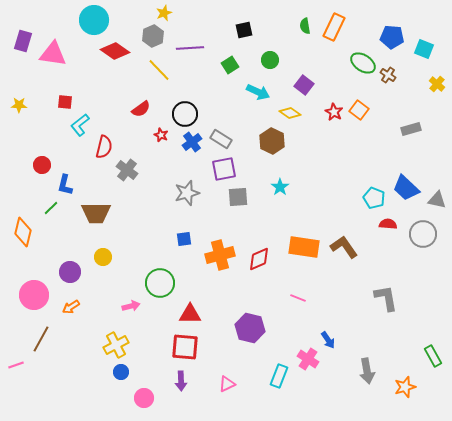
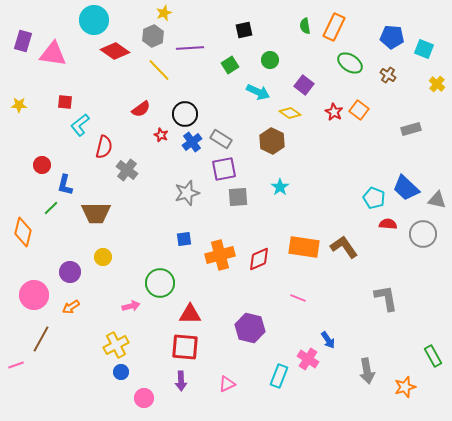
green ellipse at (363, 63): moved 13 px left
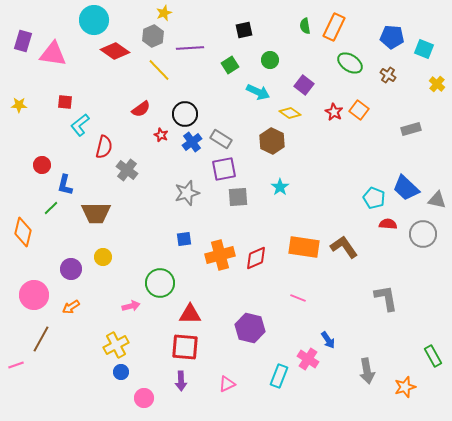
red diamond at (259, 259): moved 3 px left, 1 px up
purple circle at (70, 272): moved 1 px right, 3 px up
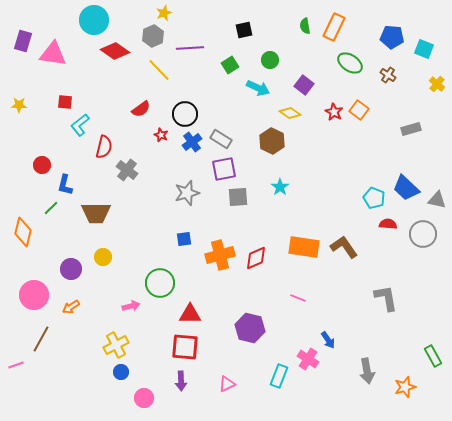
cyan arrow at (258, 92): moved 4 px up
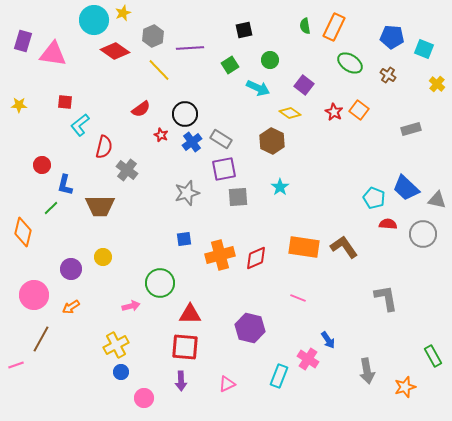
yellow star at (164, 13): moved 41 px left
brown trapezoid at (96, 213): moved 4 px right, 7 px up
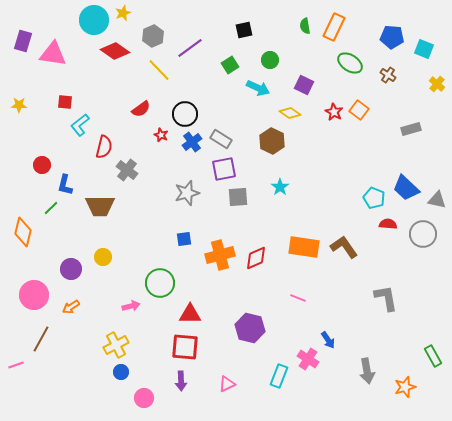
purple line at (190, 48): rotated 32 degrees counterclockwise
purple square at (304, 85): rotated 12 degrees counterclockwise
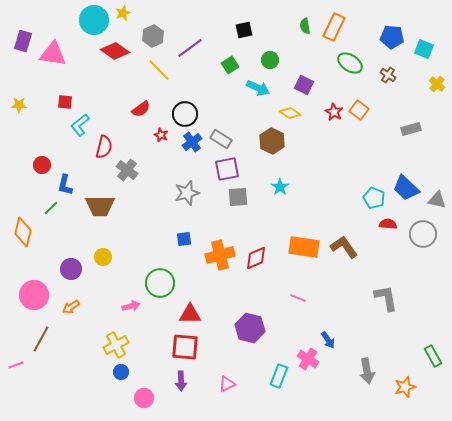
purple square at (224, 169): moved 3 px right
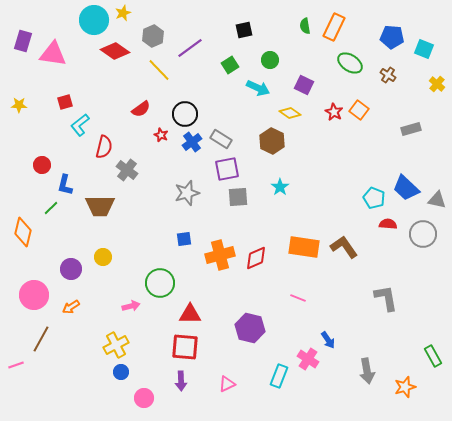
red square at (65, 102): rotated 21 degrees counterclockwise
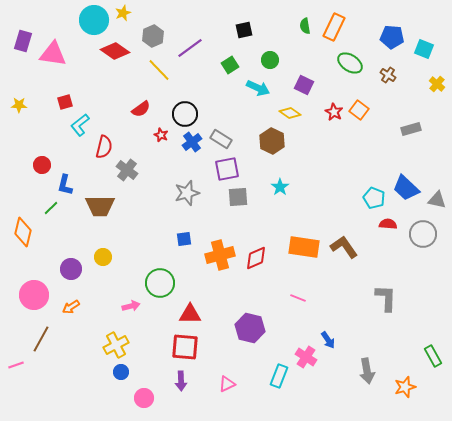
gray L-shape at (386, 298): rotated 12 degrees clockwise
pink cross at (308, 359): moved 2 px left, 2 px up
